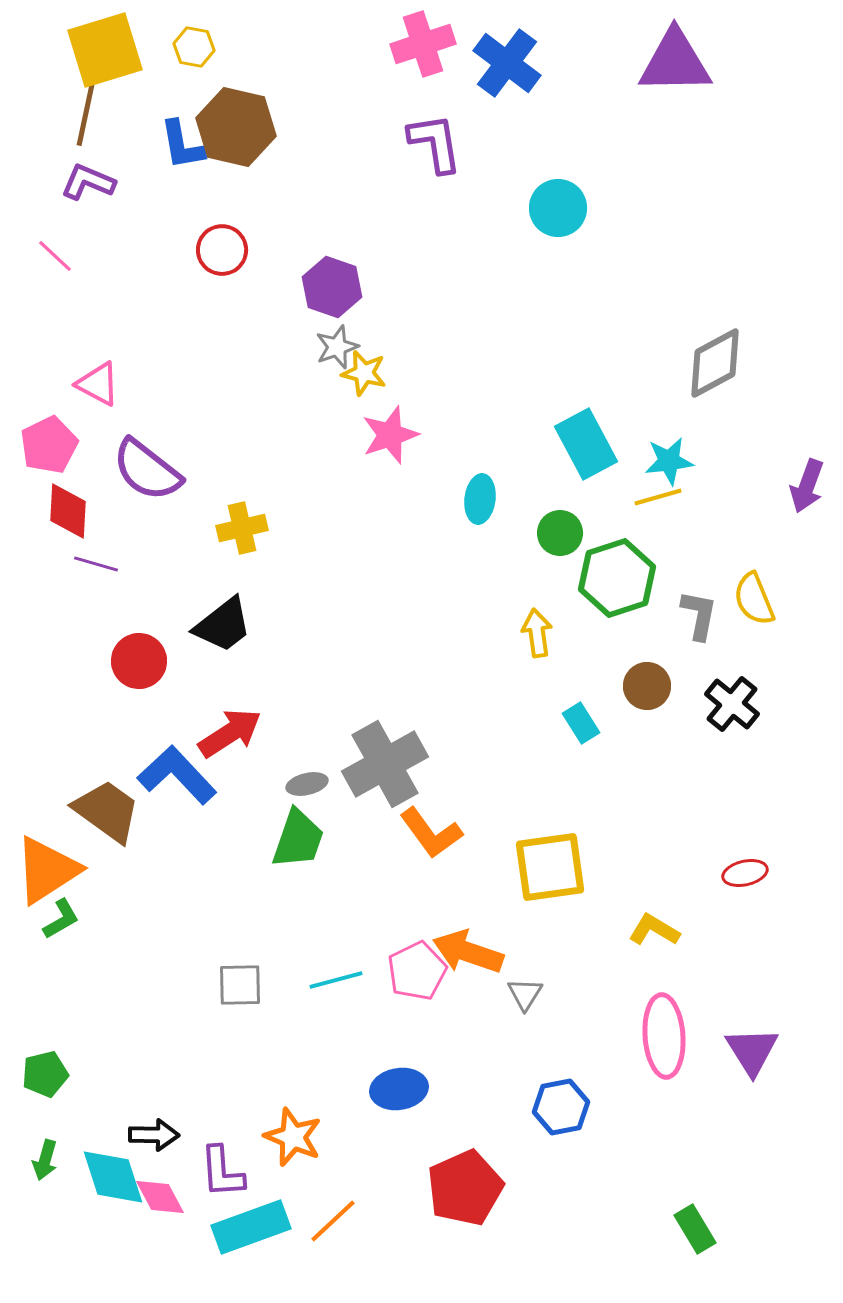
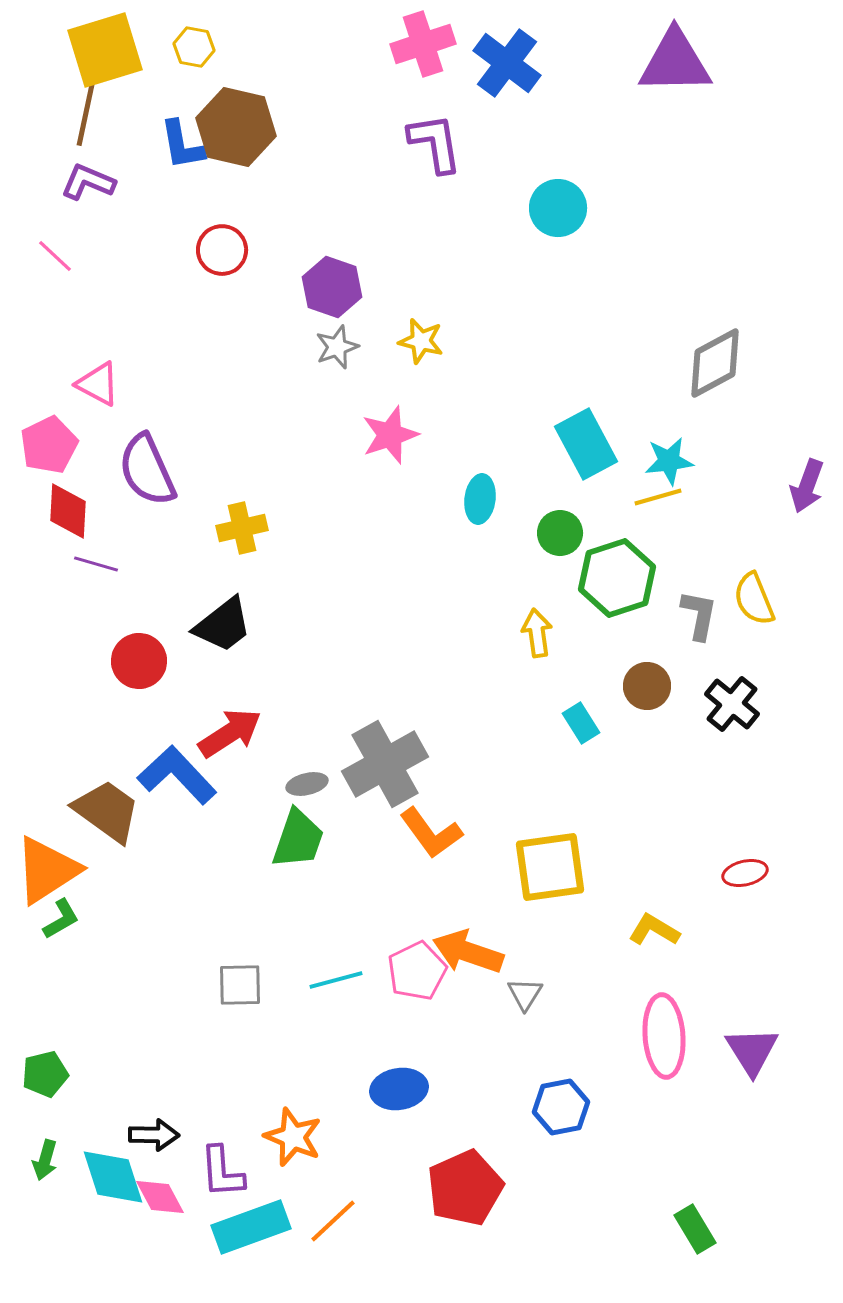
yellow star at (364, 373): moved 57 px right, 32 px up
purple semicircle at (147, 470): rotated 28 degrees clockwise
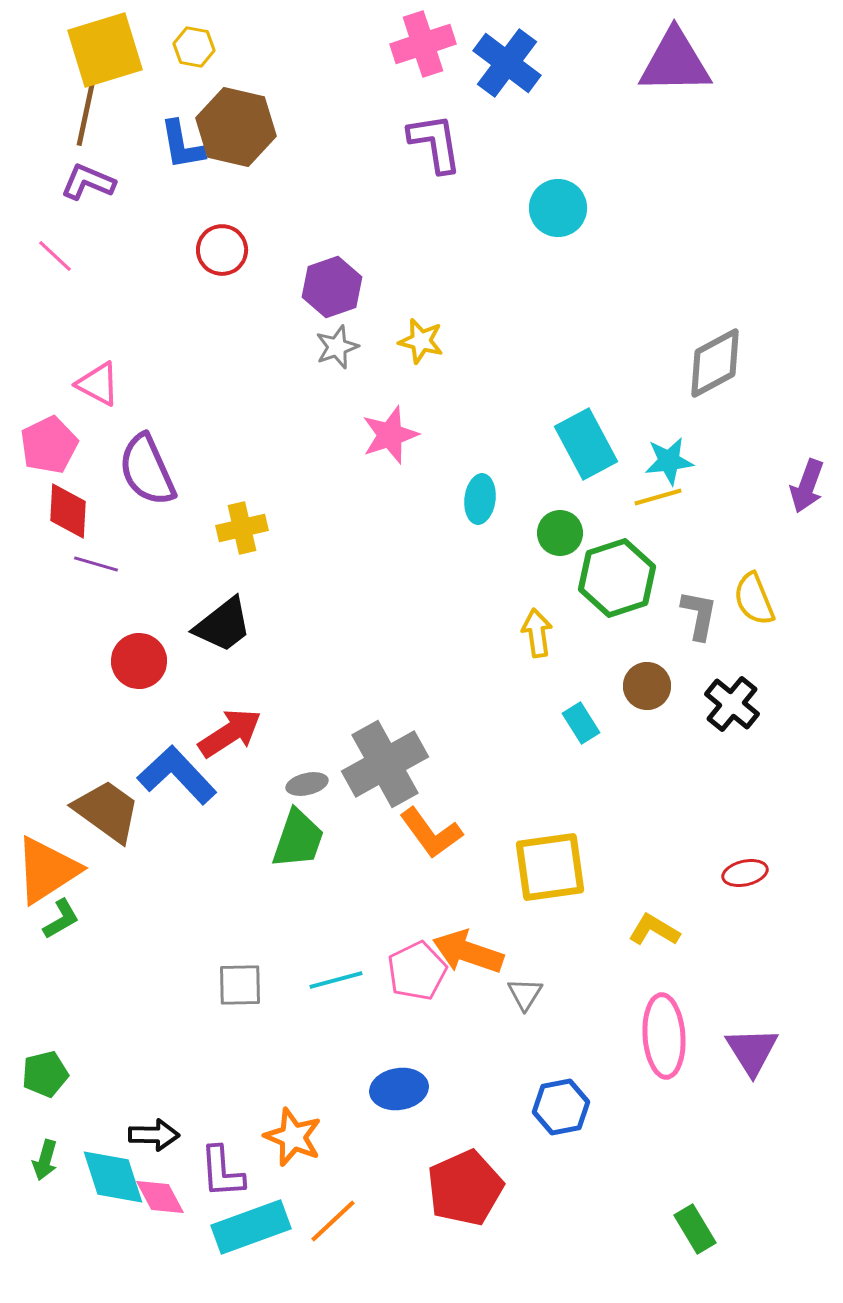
purple hexagon at (332, 287): rotated 22 degrees clockwise
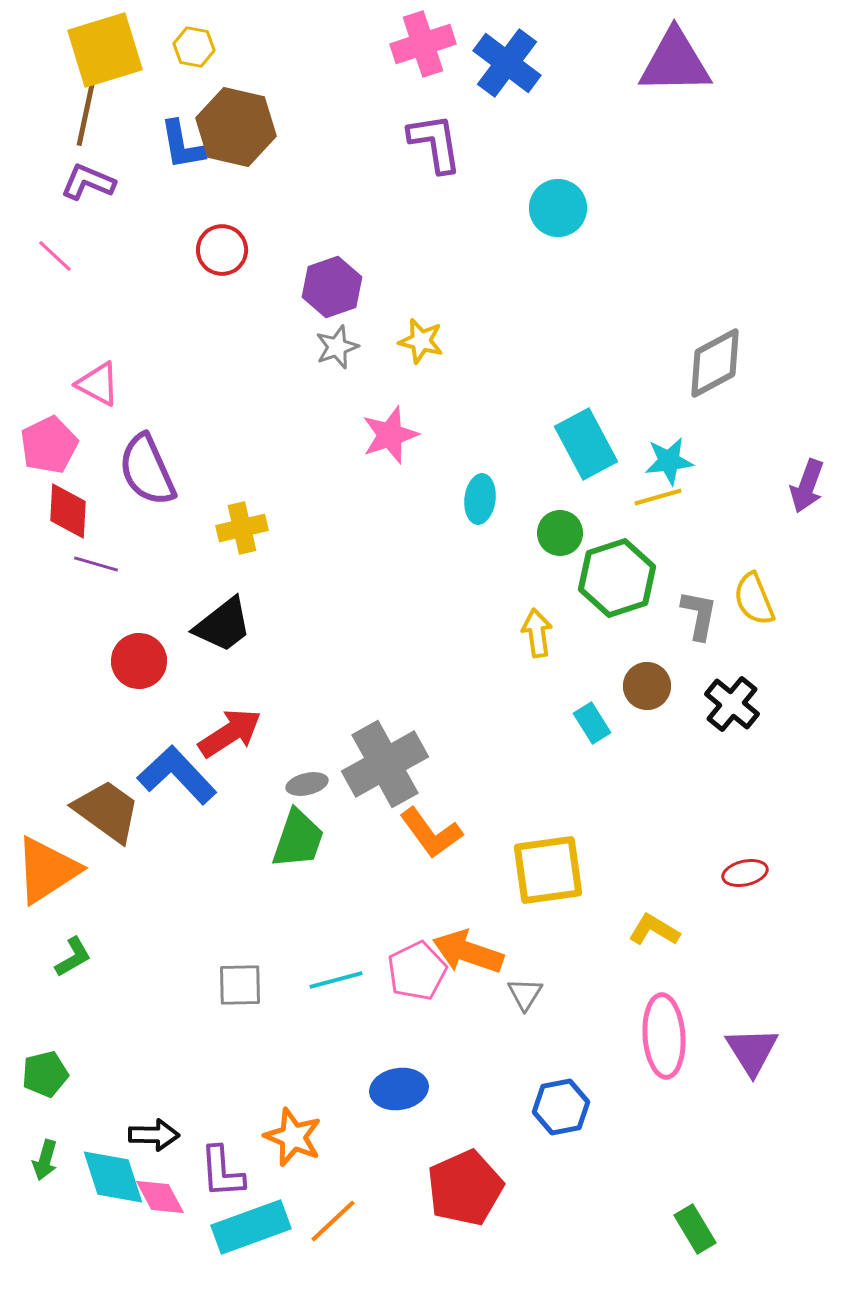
cyan rectangle at (581, 723): moved 11 px right
yellow square at (550, 867): moved 2 px left, 3 px down
green L-shape at (61, 919): moved 12 px right, 38 px down
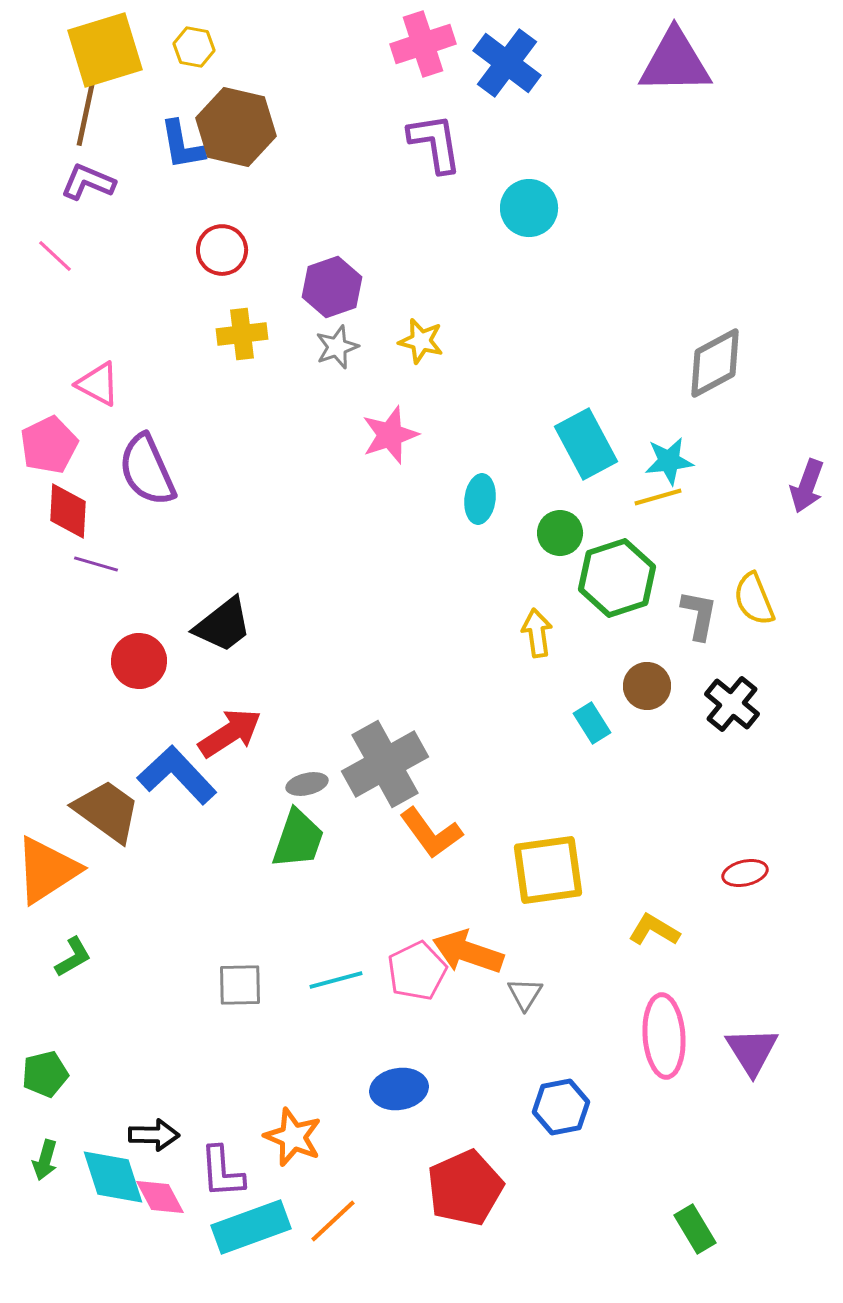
cyan circle at (558, 208): moved 29 px left
yellow cross at (242, 528): moved 194 px up; rotated 6 degrees clockwise
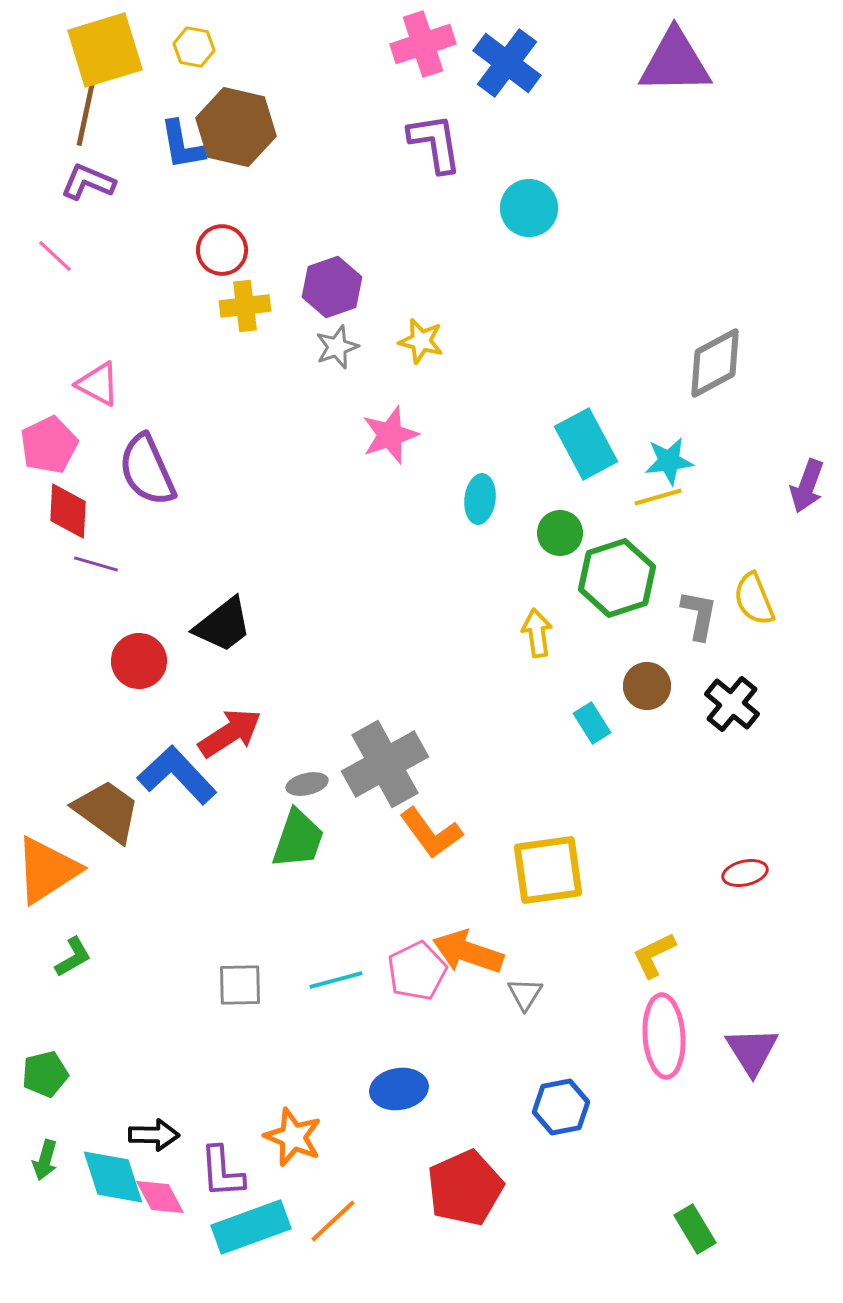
yellow cross at (242, 334): moved 3 px right, 28 px up
yellow L-shape at (654, 930): moved 25 px down; rotated 57 degrees counterclockwise
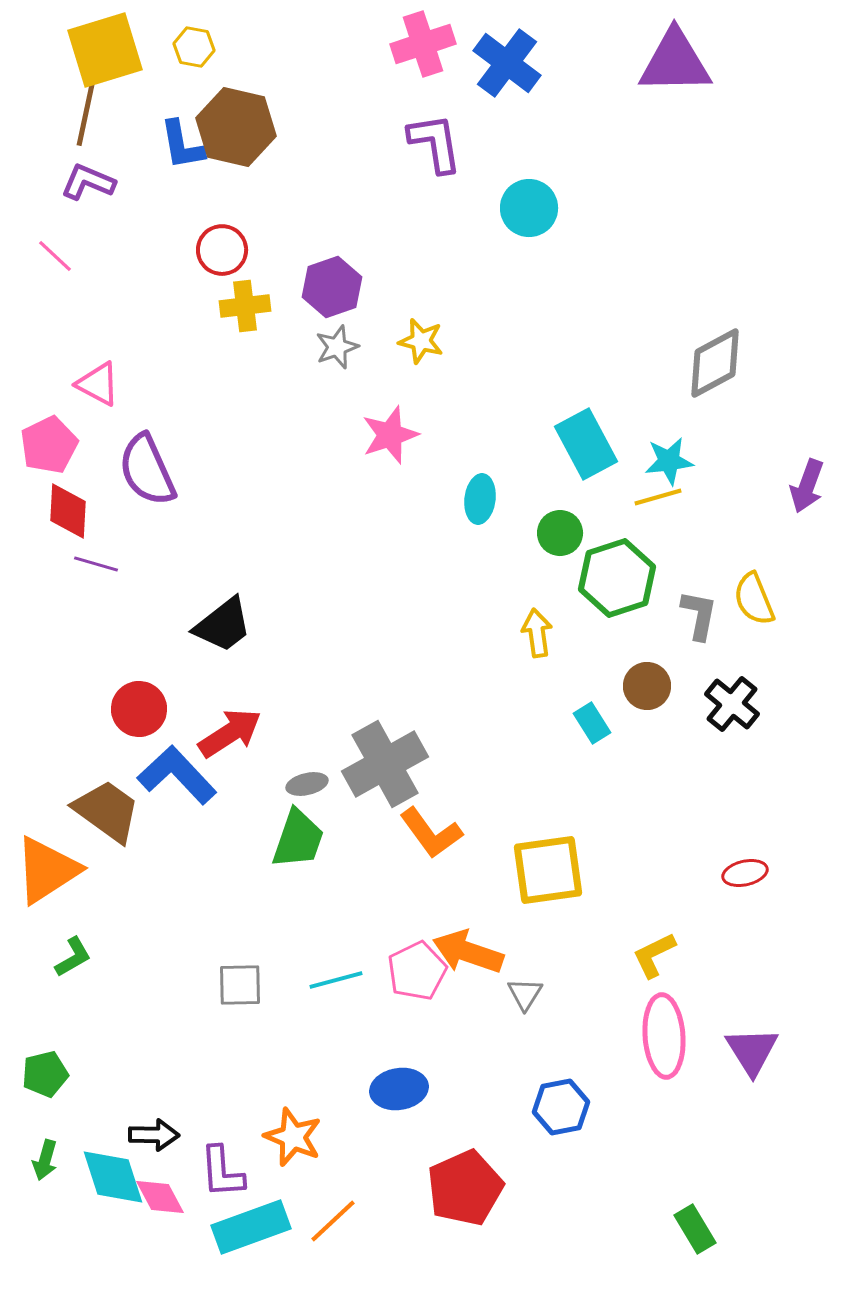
red circle at (139, 661): moved 48 px down
